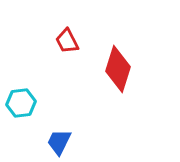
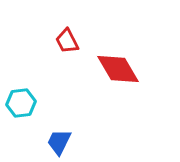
red diamond: rotated 48 degrees counterclockwise
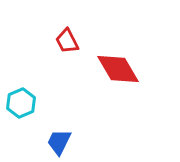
cyan hexagon: rotated 16 degrees counterclockwise
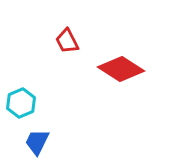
red diamond: moved 3 px right; rotated 27 degrees counterclockwise
blue trapezoid: moved 22 px left
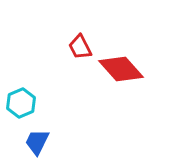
red trapezoid: moved 13 px right, 6 px down
red diamond: rotated 15 degrees clockwise
